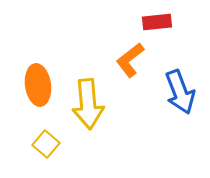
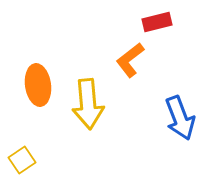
red rectangle: rotated 8 degrees counterclockwise
blue arrow: moved 26 px down
yellow square: moved 24 px left, 16 px down; rotated 16 degrees clockwise
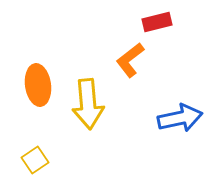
blue arrow: rotated 81 degrees counterclockwise
yellow square: moved 13 px right
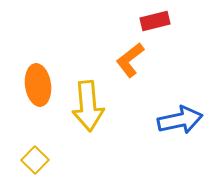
red rectangle: moved 2 px left, 1 px up
yellow arrow: moved 2 px down
blue arrow: moved 2 px down
yellow square: rotated 12 degrees counterclockwise
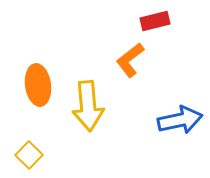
yellow square: moved 6 px left, 5 px up
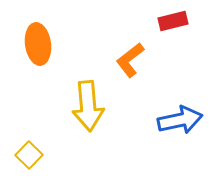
red rectangle: moved 18 px right
orange ellipse: moved 41 px up
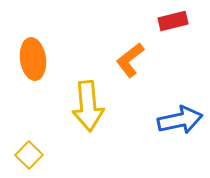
orange ellipse: moved 5 px left, 15 px down
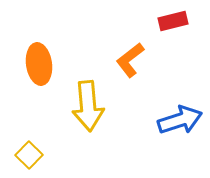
orange ellipse: moved 6 px right, 5 px down
blue arrow: rotated 6 degrees counterclockwise
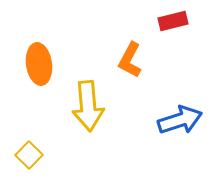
orange L-shape: rotated 24 degrees counterclockwise
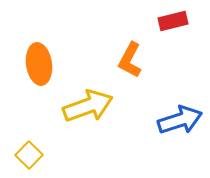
yellow arrow: rotated 105 degrees counterclockwise
